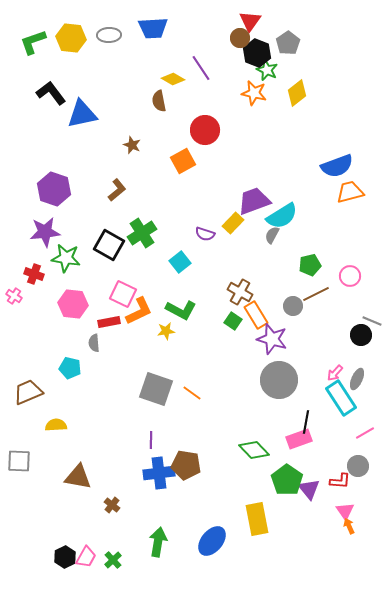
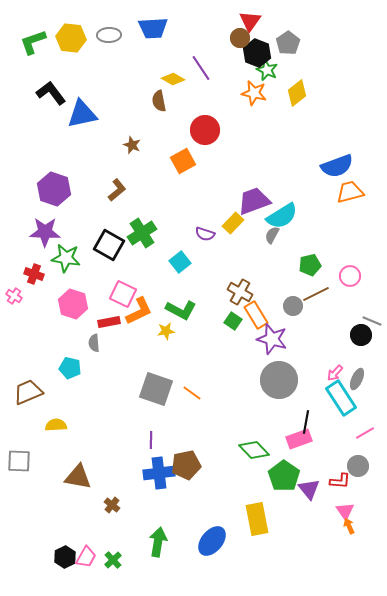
purple star at (45, 232): rotated 8 degrees clockwise
pink hexagon at (73, 304): rotated 12 degrees clockwise
brown pentagon at (186, 465): rotated 20 degrees counterclockwise
green pentagon at (287, 480): moved 3 px left, 4 px up
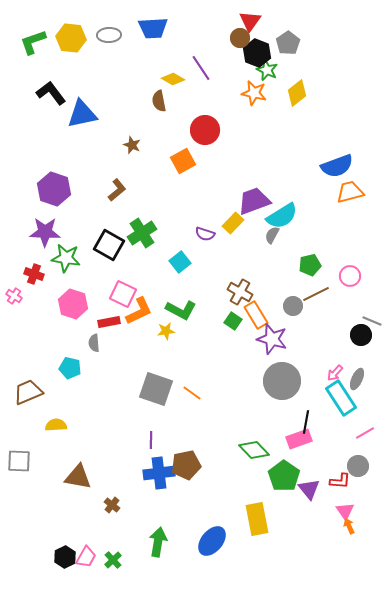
gray circle at (279, 380): moved 3 px right, 1 px down
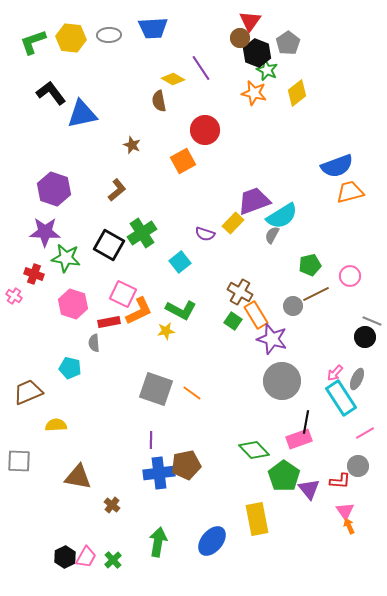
black circle at (361, 335): moved 4 px right, 2 px down
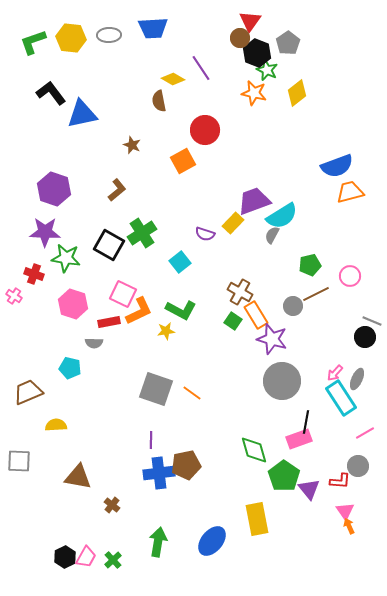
gray semicircle at (94, 343): rotated 84 degrees counterclockwise
green diamond at (254, 450): rotated 28 degrees clockwise
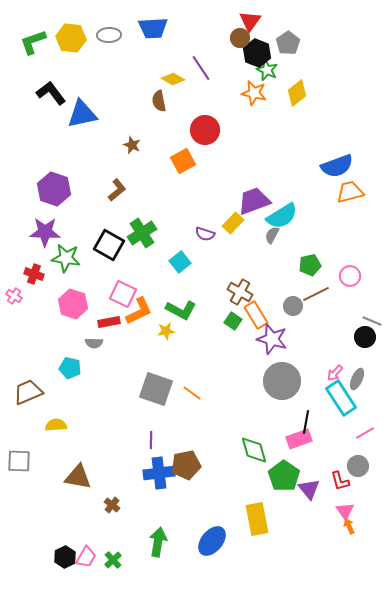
red L-shape at (340, 481): rotated 70 degrees clockwise
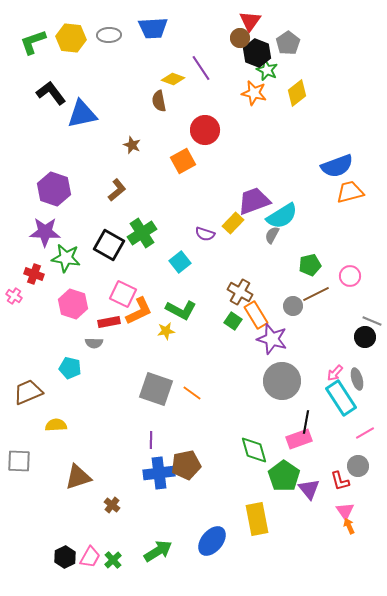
yellow diamond at (173, 79): rotated 10 degrees counterclockwise
gray ellipse at (357, 379): rotated 40 degrees counterclockwise
brown triangle at (78, 477): rotated 28 degrees counterclockwise
green arrow at (158, 542): moved 9 px down; rotated 48 degrees clockwise
pink trapezoid at (86, 557): moved 4 px right
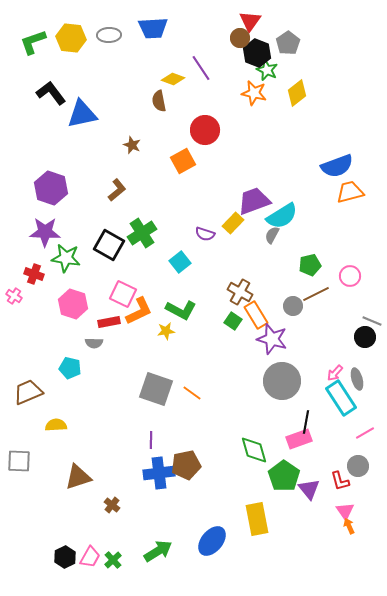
purple hexagon at (54, 189): moved 3 px left, 1 px up
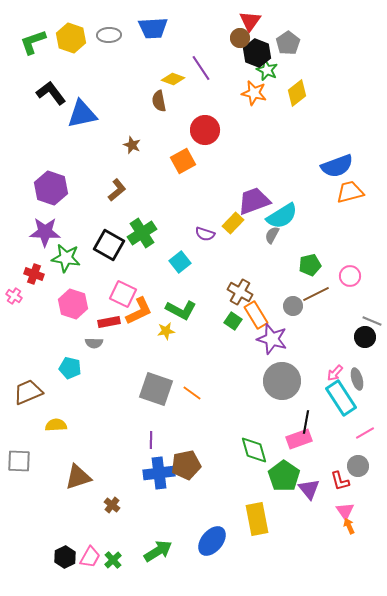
yellow hexagon at (71, 38): rotated 12 degrees clockwise
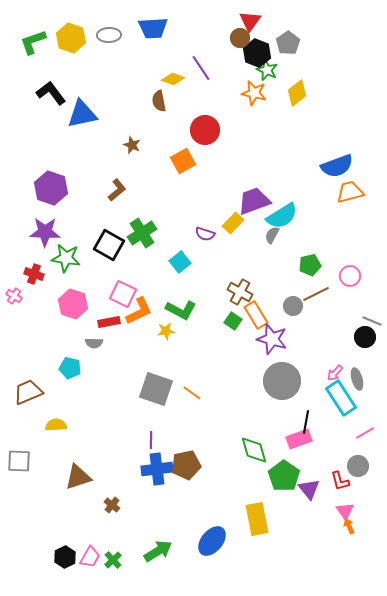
blue cross at (159, 473): moved 2 px left, 4 px up
